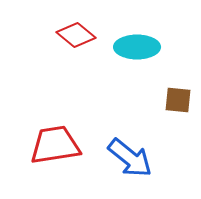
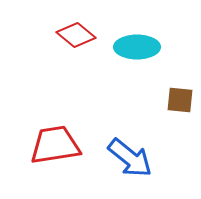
brown square: moved 2 px right
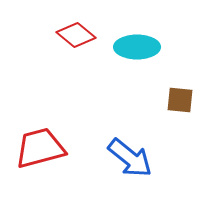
red trapezoid: moved 15 px left, 3 px down; rotated 6 degrees counterclockwise
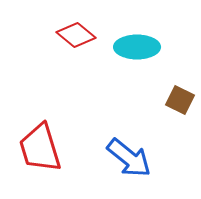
brown square: rotated 20 degrees clockwise
red trapezoid: rotated 92 degrees counterclockwise
blue arrow: moved 1 px left
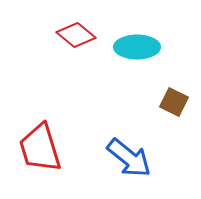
brown square: moved 6 px left, 2 px down
